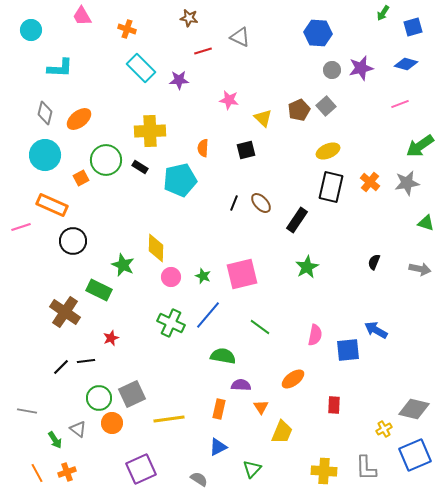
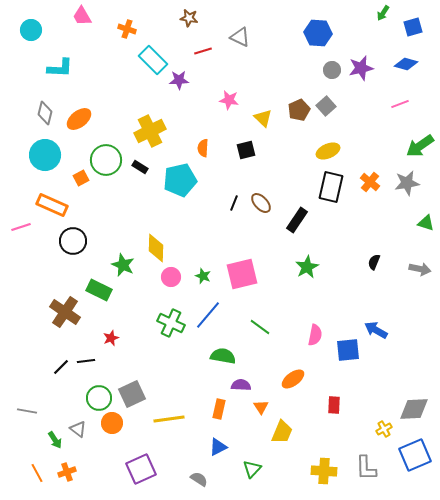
cyan rectangle at (141, 68): moved 12 px right, 8 px up
yellow cross at (150, 131): rotated 24 degrees counterclockwise
gray diamond at (414, 409): rotated 16 degrees counterclockwise
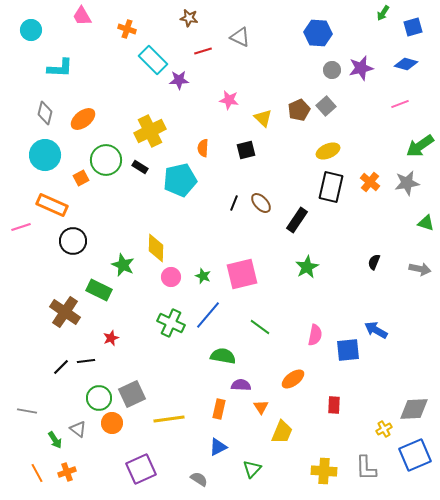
orange ellipse at (79, 119): moved 4 px right
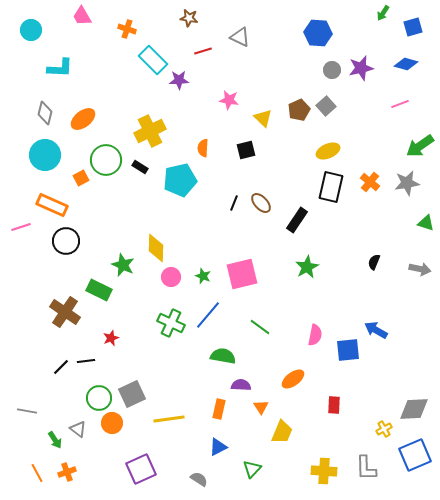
black circle at (73, 241): moved 7 px left
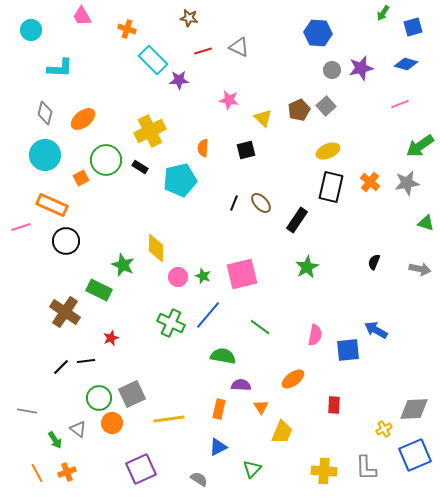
gray triangle at (240, 37): moved 1 px left, 10 px down
pink circle at (171, 277): moved 7 px right
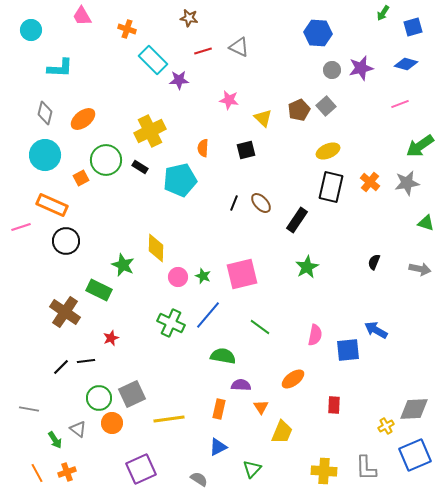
gray line at (27, 411): moved 2 px right, 2 px up
yellow cross at (384, 429): moved 2 px right, 3 px up
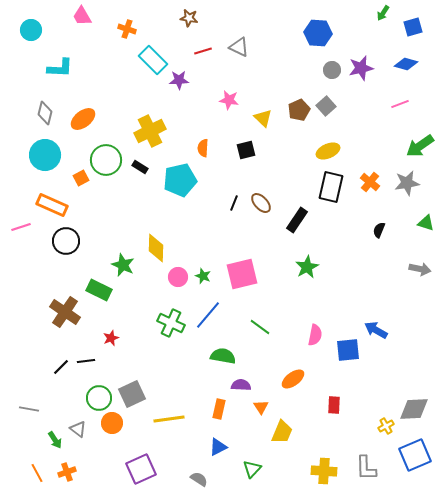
black semicircle at (374, 262): moved 5 px right, 32 px up
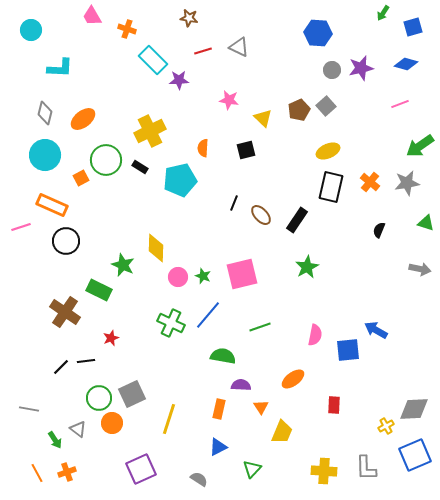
pink trapezoid at (82, 16): moved 10 px right
brown ellipse at (261, 203): moved 12 px down
green line at (260, 327): rotated 55 degrees counterclockwise
yellow line at (169, 419): rotated 64 degrees counterclockwise
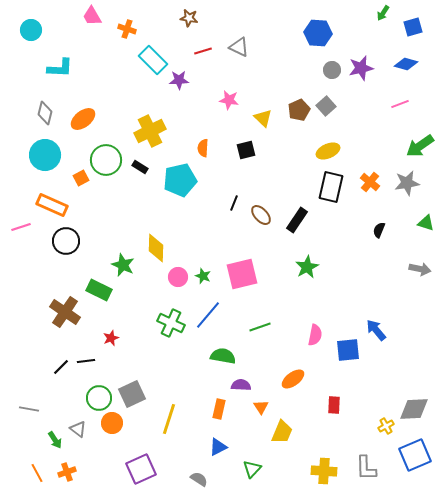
blue arrow at (376, 330): rotated 20 degrees clockwise
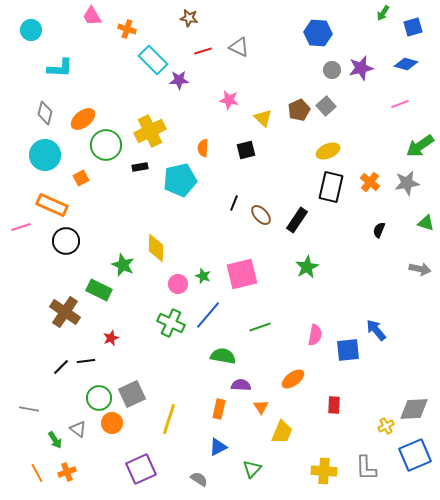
green circle at (106, 160): moved 15 px up
black rectangle at (140, 167): rotated 42 degrees counterclockwise
pink circle at (178, 277): moved 7 px down
